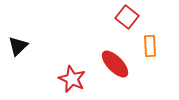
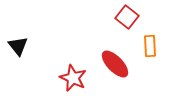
black triangle: rotated 25 degrees counterclockwise
red star: moved 1 px right, 1 px up
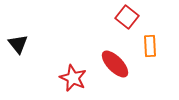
black triangle: moved 2 px up
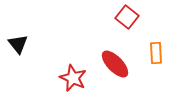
orange rectangle: moved 6 px right, 7 px down
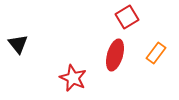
red square: rotated 20 degrees clockwise
orange rectangle: rotated 40 degrees clockwise
red ellipse: moved 9 px up; rotated 60 degrees clockwise
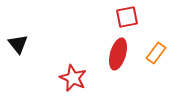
red square: rotated 20 degrees clockwise
red ellipse: moved 3 px right, 1 px up
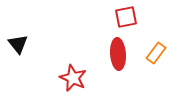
red square: moved 1 px left
red ellipse: rotated 20 degrees counterclockwise
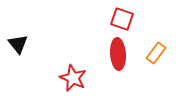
red square: moved 4 px left, 2 px down; rotated 30 degrees clockwise
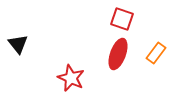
red ellipse: rotated 24 degrees clockwise
red star: moved 2 px left
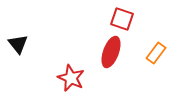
red ellipse: moved 7 px left, 2 px up
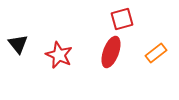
red square: rotated 35 degrees counterclockwise
orange rectangle: rotated 15 degrees clockwise
red star: moved 12 px left, 23 px up
